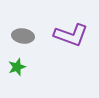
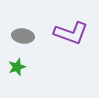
purple L-shape: moved 2 px up
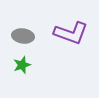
green star: moved 5 px right, 2 px up
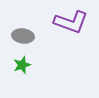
purple L-shape: moved 11 px up
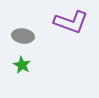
green star: rotated 24 degrees counterclockwise
